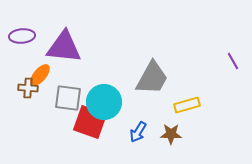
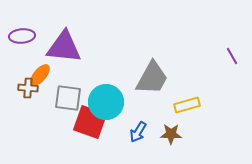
purple line: moved 1 px left, 5 px up
cyan circle: moved 2 px right
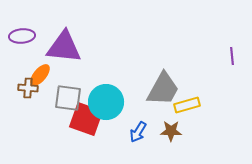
purple line: rotated 24 degrees clockwise
gray trapezoid: moved 11 px right, 11 px down
red square: moved 4 px left, 3 px up
brown star: moved 3 px up
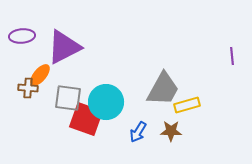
purple triangle: rotated 33 degrees counterclockwise
